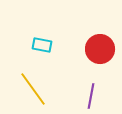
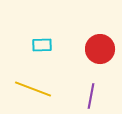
cyan rectangle: rotated 12 degrees counterclockwise
yellow line: rotated 33 degrees counterclockwise
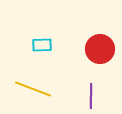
purple line: rotated 10 degrees counterclockwise
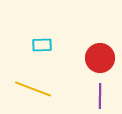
red circle: moved 9 px down
purple line: moved 9 px right
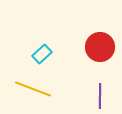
cyan rectangle: moved 9 px down; rotated 42 degrees counterclockwise
red circle: moved 11 px up
